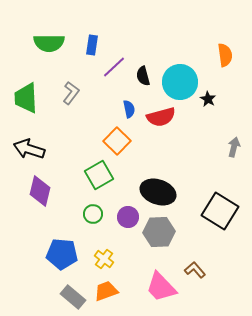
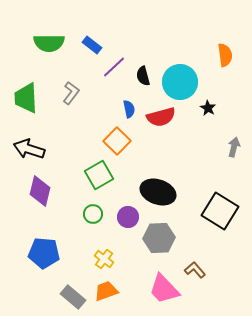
blue rectangle: rotated 60 degrees counterclockwise
black star: moved 9 px down
gray hexagon: moved 6 px down
blue pentagon: moved 18 px left, 1 px up
pink trapezoid: moved 3 px right, 2 px down
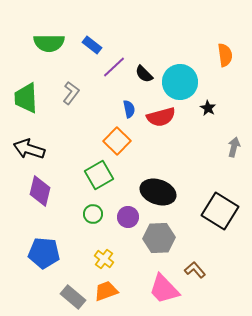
black semicircle: moved 1 px right, 2 px up; rotated 30 degrees counterclockwise
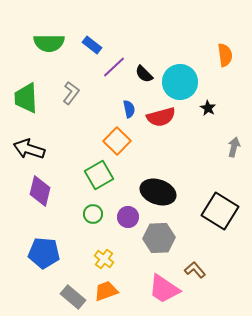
pink trapezoid: rotated 12 degrees counterclockwise
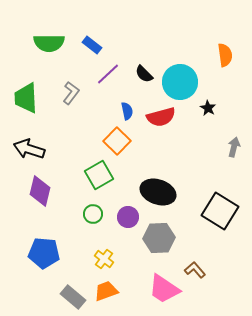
purple line: moved 6 px left, 7 px down
blue semicircle: moved 2 px left, 2 px down
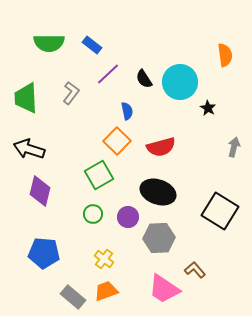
black semicircle: moved 5 px down; rotated 12 degrees clockwise
red semicircle: moved 30 px down
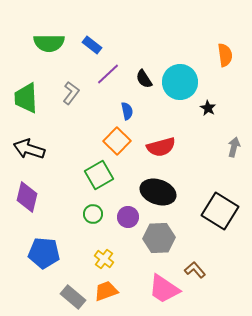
purple diamond: moved 13 px left, 6 px down
